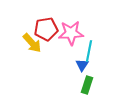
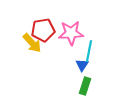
red pentagon: moved 3 px left, 1 px down
green rectangle: moved 2 px left, 1 px down
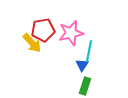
pink star: rotated 10 degrees counterclockwise
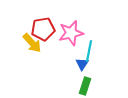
red pentagon: moved 1 px up
blue triangle: moved 1 px up
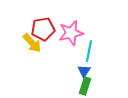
blue triangle: moved 2 px right, 7 px down
